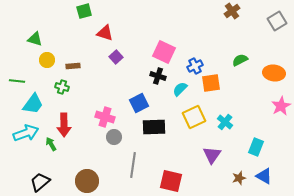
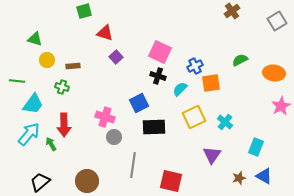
pink square: moved 4 px left
cyan arrow: moved 3 px right, 1 px down; rotated 30 degrees counterclockwise
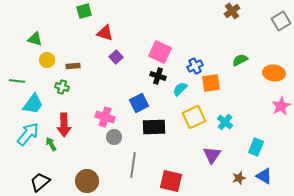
gray square: moved 4 px right
cyan arrow: moved 1 px left
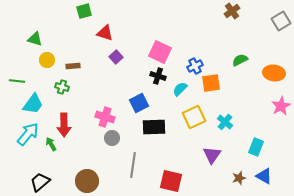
gray circle: moved 2 px left, 1 px down
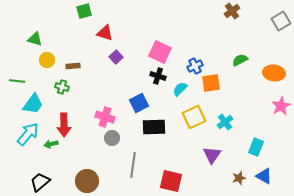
cyan cross: rotated 14 degrees clockwise
green arrow: rotated 72 degrees counterclockwise
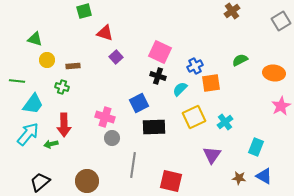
brown star: rotated 24 degrees clockwise
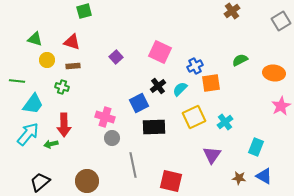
red triangle: moved 33 px left, 9 px down
black cross: moved 10 px down; rotated 35 degrees clockwise
gray line: rotated 20 degrees counterclockwise
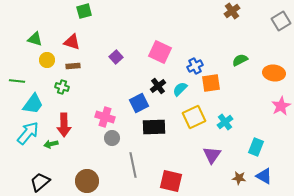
cyan arrow: moved 1 px up
